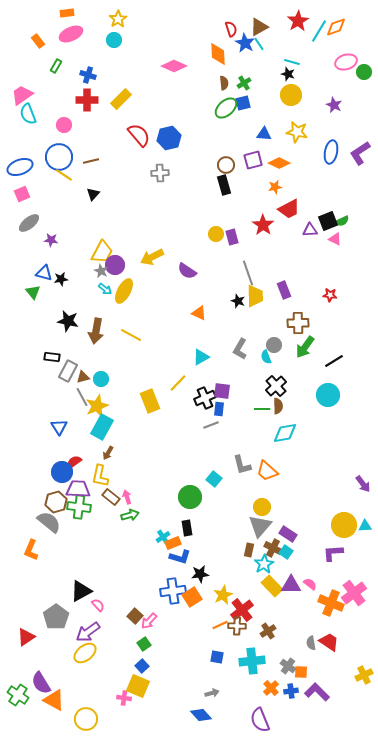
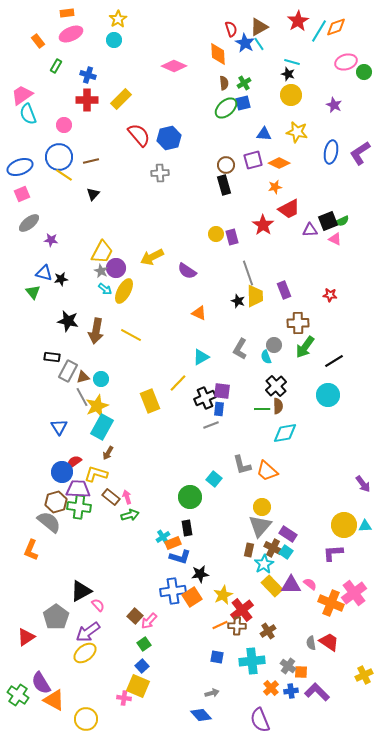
purple circle at (115, 265): moved 1 px right, 3 px down
yellow L-shape at (100, 476): moved 4 px left, 2 px up; rotated 95 degrees clockwise
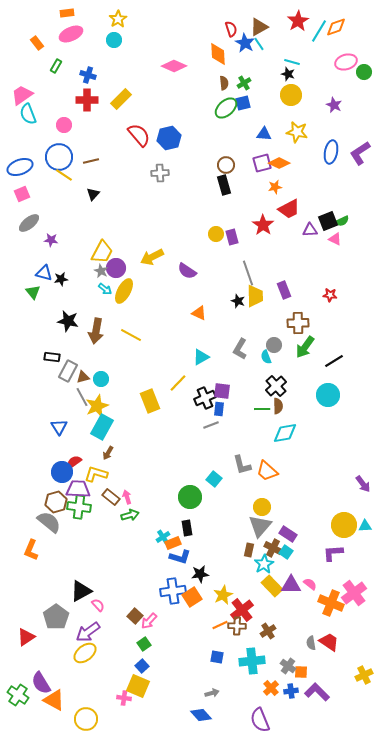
orange rectangle at (38, 41): moved 1 px left, 2 px down
purple square at (253, 160): moved 9 px right, 3 px down
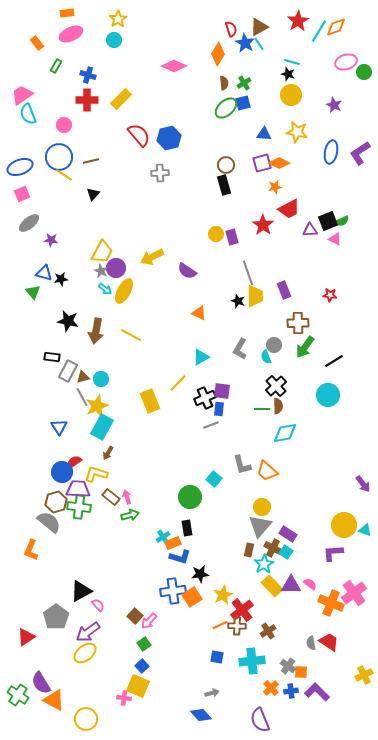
orange diamond at (218, 54): rotated 35 degrees clockwise
cyan triangle at (365, 526): moved 4 px down; rotated 24 degrees clockwise
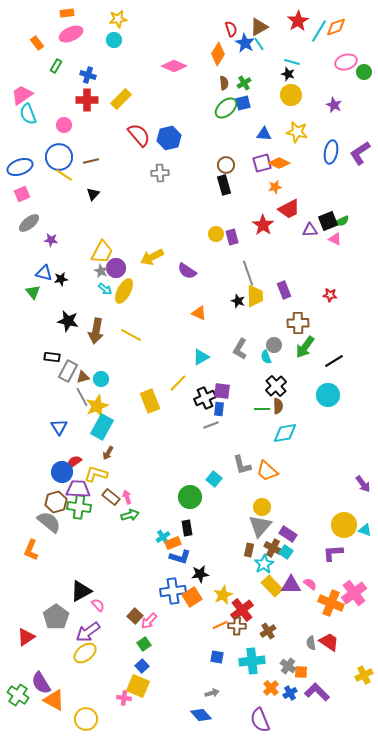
yellow star at (118, 19): rotated 24 degrees clockwise
blue cross at (291, 691): moved 1 px left, 2 px down; rotated 24 degrees counterclockwise
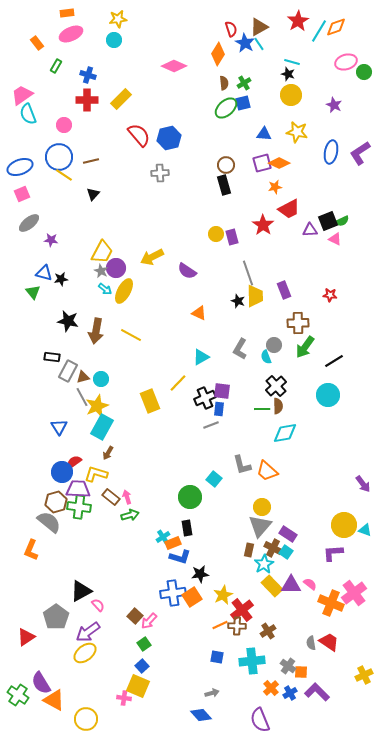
blue cross at (173, 591): moved 2 px down
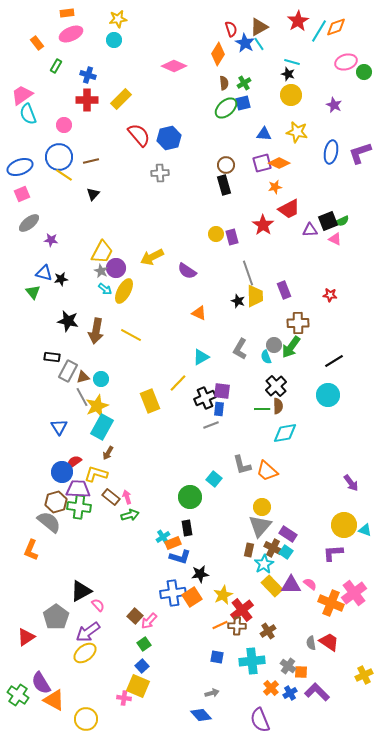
purple L-shape at (360, 153): rotated 15 degrees clockwise
green arrow at (305, 347): moved 14 px left
purple arrow at (363, 484): moved 12 px left, 1 px up
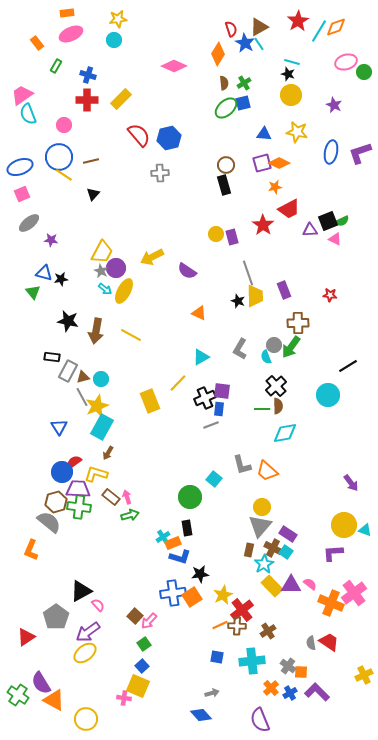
black line at (334, 361): moved 14 px right, 5 px down
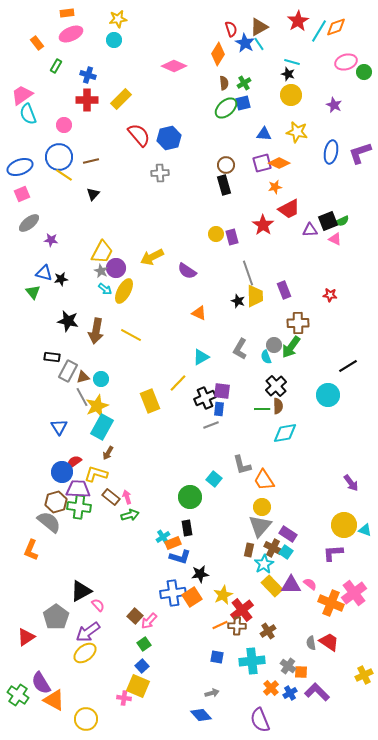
orange trapezoid at (267, 471): moved 3 px left, 9 px down; rotated 15 degrees clockwise
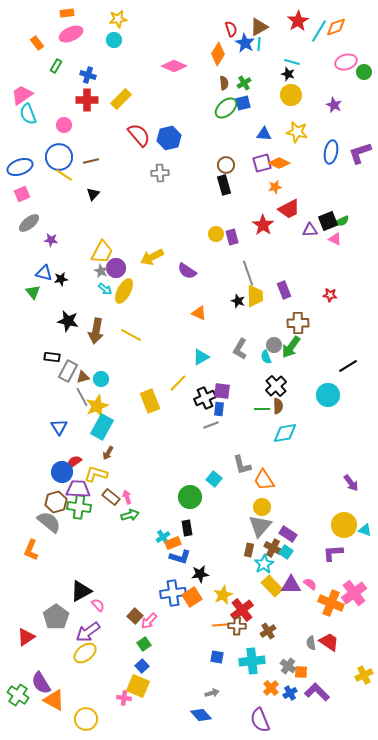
cyan line at (259, 44): rotated 40 degrees clockwise
orange line at (220, 625): rotated 21 degrees clockwise
